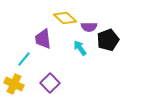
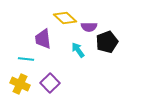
black pentagon: moved 1 px left, 2 px down
cyan arrow: moved 2 px left, 2 px down
cyan line: moved 2 px right; rotated 56 degrees clockwise
yellow cross: moved 6 px right
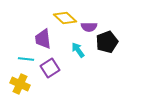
purple square: moved 15 px up; rotated 12 degrees clockwise
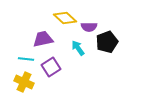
purple trapezoid: rotated 85 degrees clockwise
cyan arrow: moved 2 px up
purple square: moved 1 px right, 1 px up
yellow cross: moved 4 px right, 2 px up
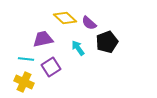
purple semicircle: moved 4 px up; rotated 42 degrees clockwise
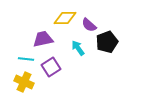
yellow diamond: rotated 45 degrees counterclockwise
purple semicircle: moved 2 px down
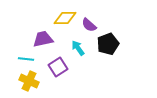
black pentagon: moved 1 px right, 2 px down
purple square: moved 7 px right
yellow cross: moved 5 px right, 1 px up
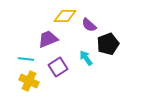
yellow diamond: moved 2 px up
purple trapezoid: moved 5 px right; rotated 10 degrees counterclockwise
cyan arrow: moved 8 px right, 10 px down
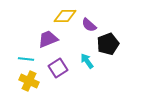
cyan arrow: moved 1 px right, 3 px down
purple square: moved 1 px down
